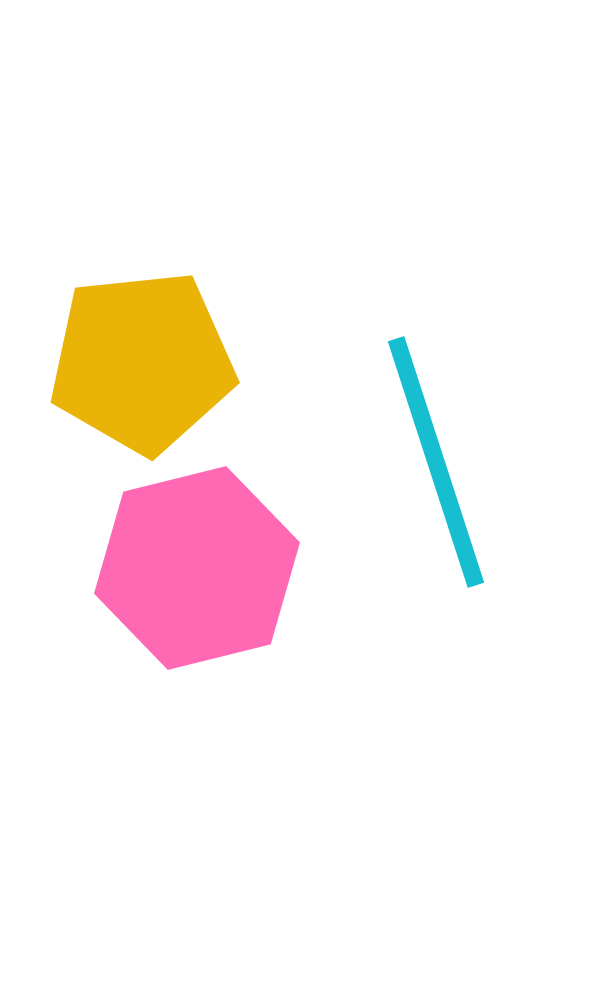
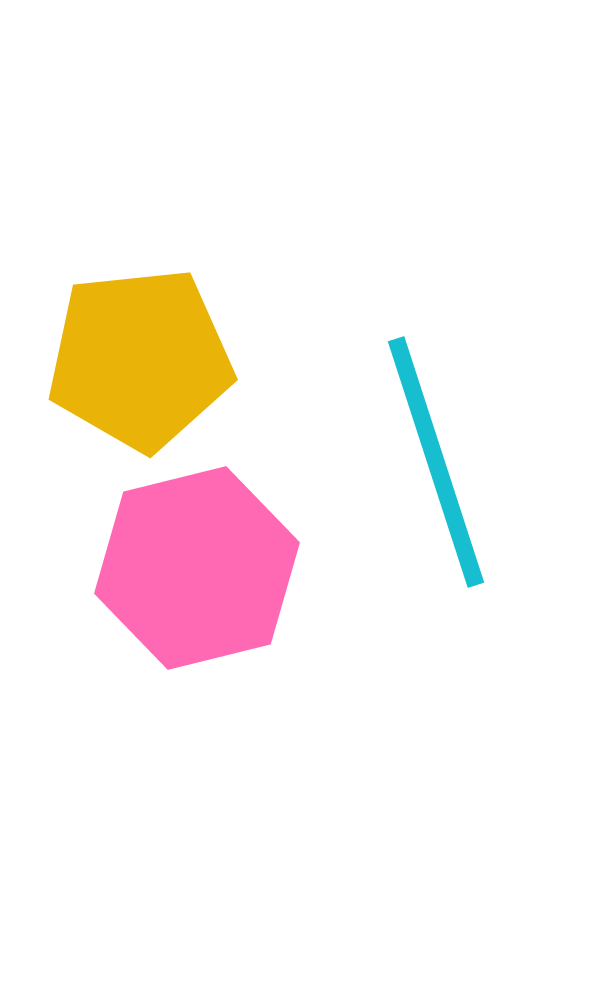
yellow pentagon: moved 2 px left, 3 px up
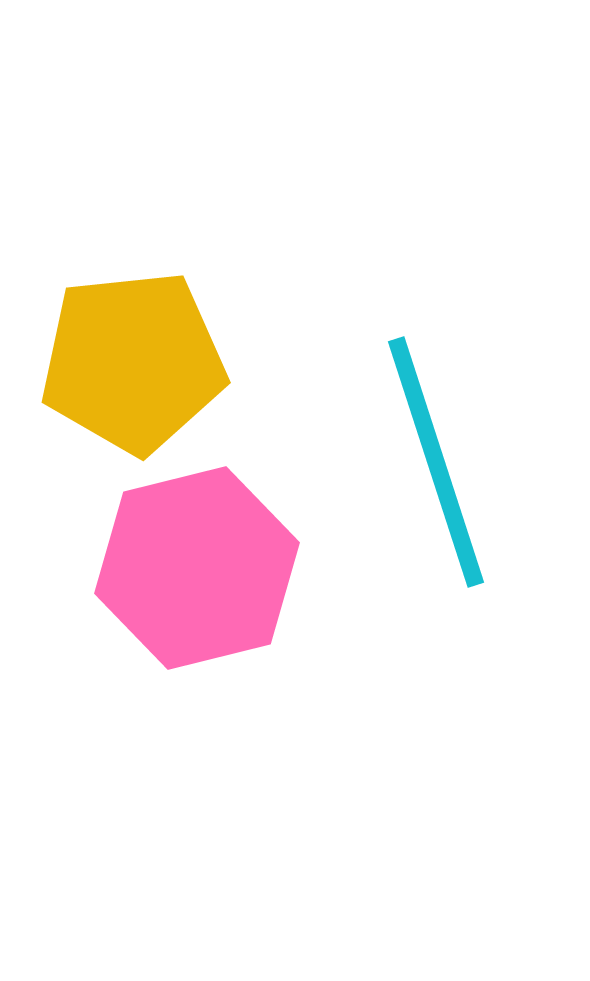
yellow pentagon: moved 7 px left, 3 px down
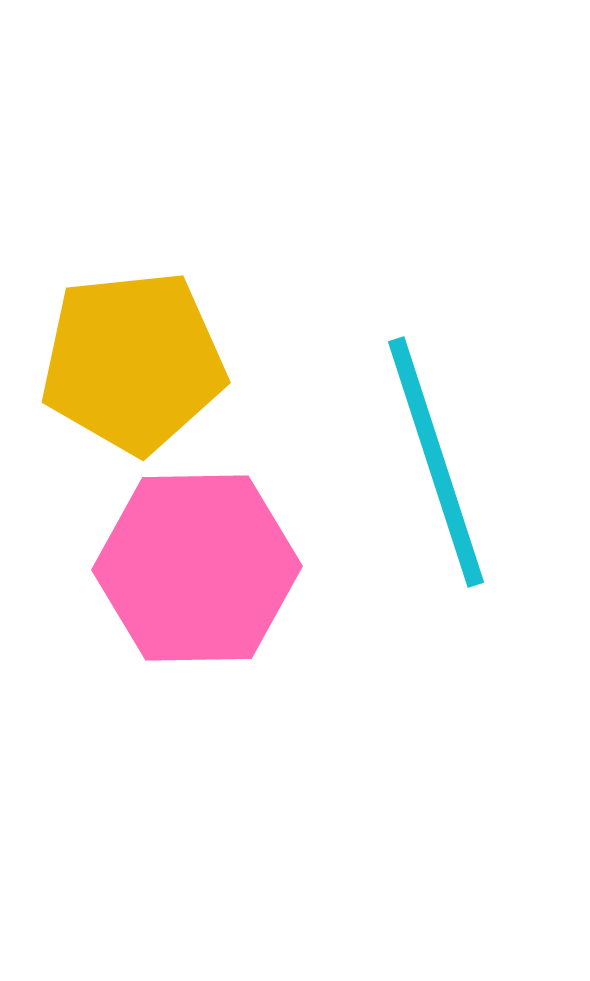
pink hexagon: rotated 13 degrees clockwise
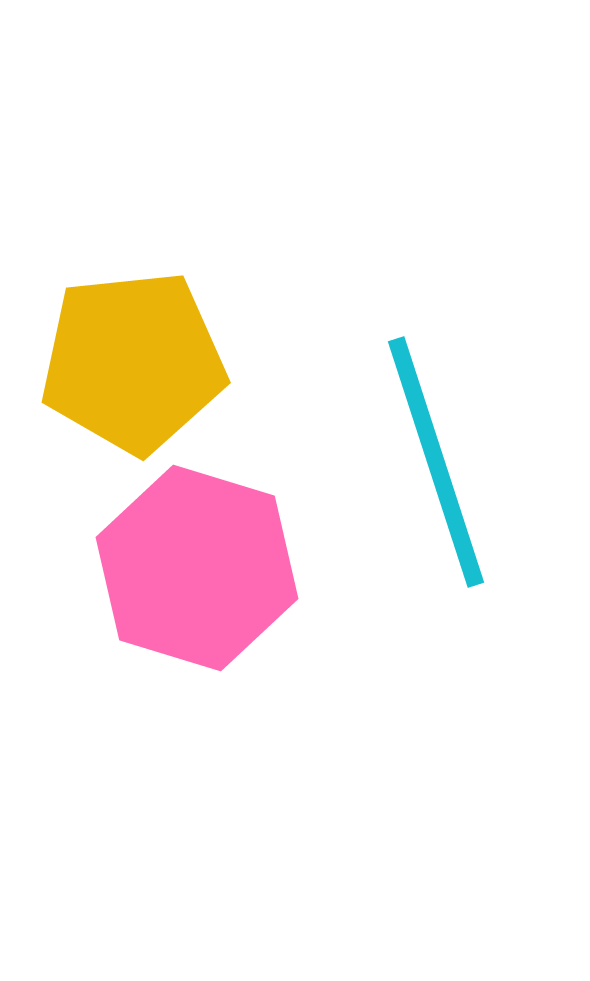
pink hexagon: rotated 18 degrees clockwise
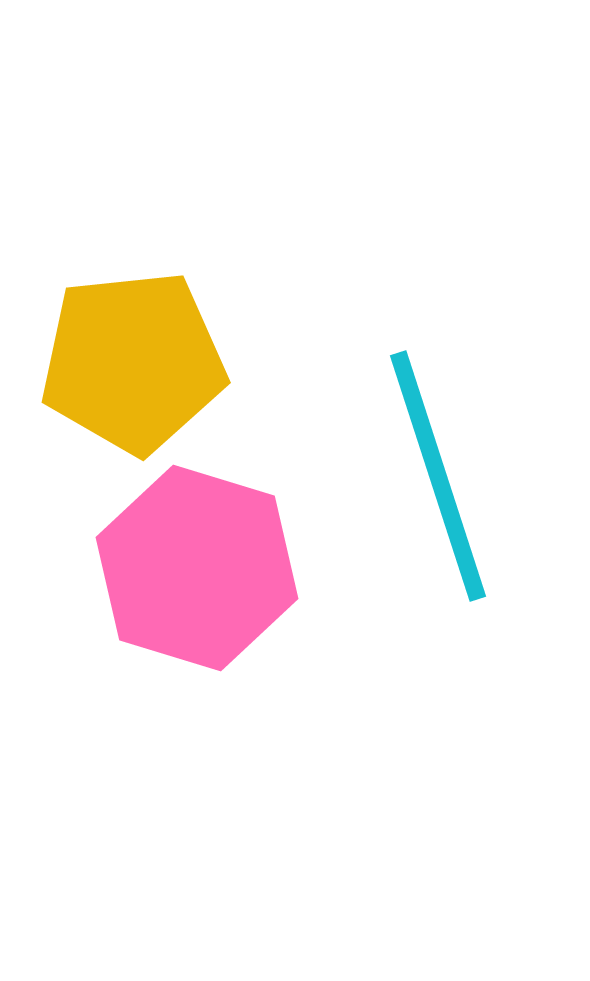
cyan line: moved 2 px right, 14 px down
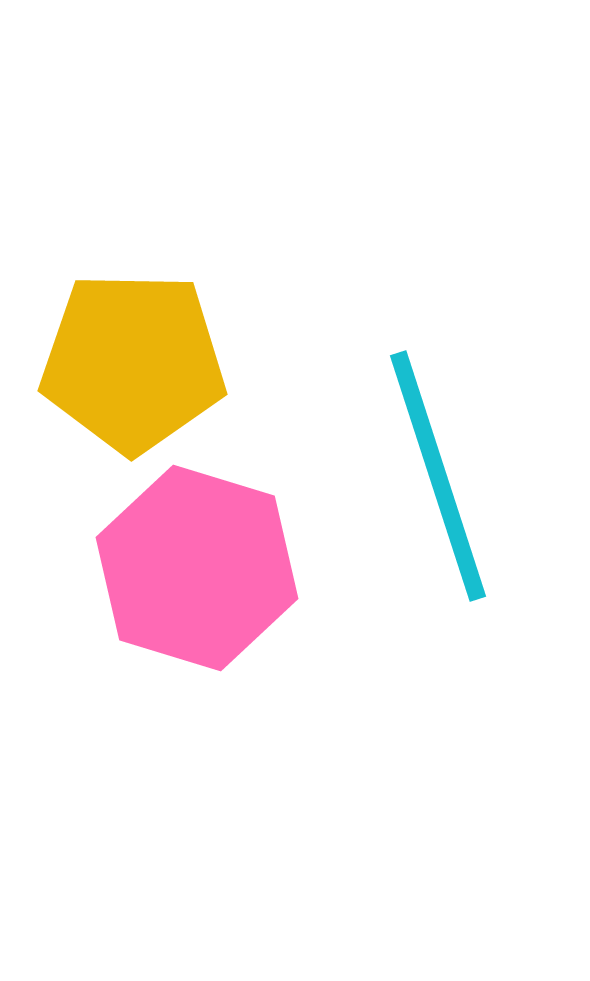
yellow pentagon: rotated 7 degrees clockwise
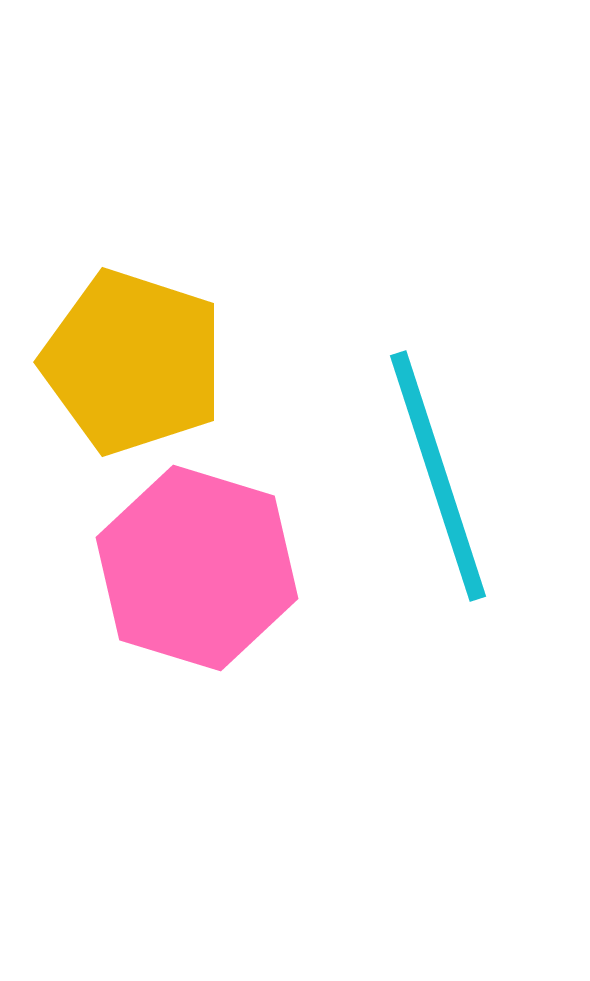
yellow pentagon: rotated 17 degrees clockwise
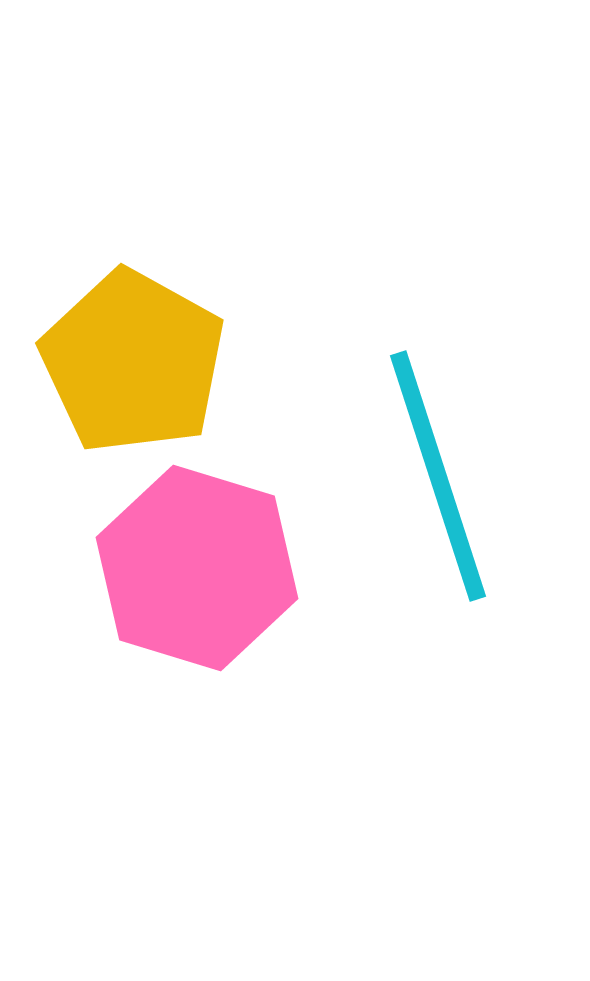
yellow pentagon: rotated 11 degrees clockwise
